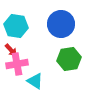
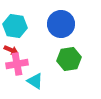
cyan hexagon: moved 1 px left
red arrow: rotated 24 degrees counterclockwise
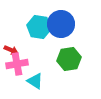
cyan hexagon: moved 24 px right, 1 px down
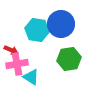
cyan hexagon: moved 2 px left, 3 px down
cyan triangle: moved 4 px left, 4 px up
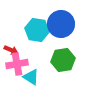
green hexagon: moved 6 px left, 1 px down
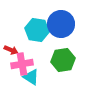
pink cross: moved 5 px right
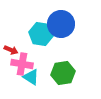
cyan hexagon: moved 4 px right, 4 px down
green hexagon: moved 13 px down
pink cross: rotated 20 degrees clockwise
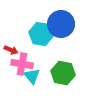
green hexagon: rotated 20 degrees clockwise
cyan triangle: moved 1 px right, 1 px up; rotated 18 degrees clockwise
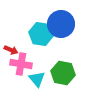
pink cross: moved 1 px left
cyan triangle: moved 5 px right, 3 px down
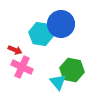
red arrow: moved 4 px right
pink cross: moved 1 px right, 3 px down; rotated 15 degrees clockwise
green hexagon: moved 9 px right, 3 px up
cyan triangle: moved 21 px right, 3 px down
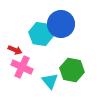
cyan triangle: moved 8 px left, 1 px up
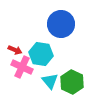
cyan hexagon: moved 20 px down
green hexagon: moved 12 px down; rotated 15 degrees clockwise
